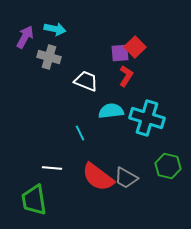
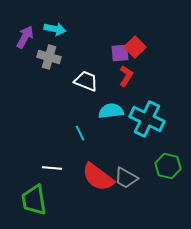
cyan cross: moved 1 px down; rotated 8 degrees clockwise
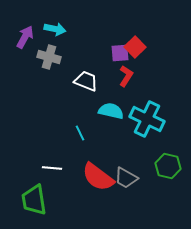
cyan semicircle: rotated 20 degrees clockwise
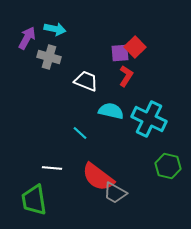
purple arrow: moved 2 px right, 1 px down
cyan cross: moved 2 px right
cyan line: rotated 21 degrees counterclockwise
gray trapezoid: moved 11 px left, 15 px down
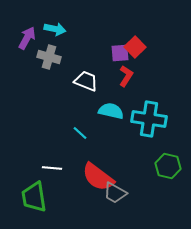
cyan cross: rotated 16 degrees counterclockwise
green trapezoid: moved 3 px up
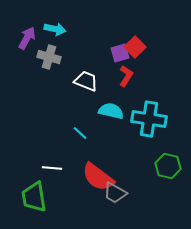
purple square: rotated 12 degrees counterclockwise
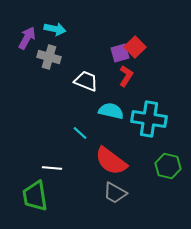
red semicircle: moved 13 px right, 16 px up
green trapezoid: moved 1 px right, 1 px up
